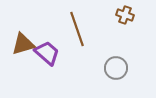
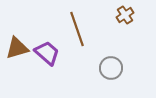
brown cross: rotated 36 degrees clockwise
brown triangle: moved 6 px left, 4 px down
gray circle: moved 5 px left
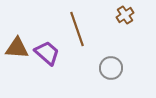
brown triangle: rotated 20 degrees clockwise
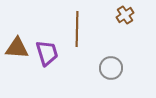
brown line: rotated 20 degrees clockwise
purple trapezoid: rotated 32 degrees clockwise
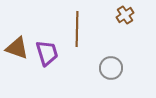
brown triangle: rotated 15 degrees clockwise
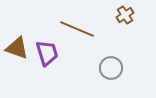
brown line: rotated 68 degrees counterclockwise
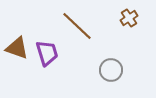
brown cross: moved 4 px right, 3 px down
brown line: moved 3 px up; rotated 20 degrees clockwise
gray circle: moved 2 px down
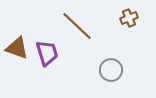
brown cross: rotated 12 degrees clockwise
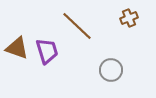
purple trapezoid: moved 2 px up
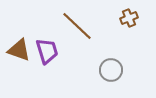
brown triangle: moved 2 px right, 2 px down
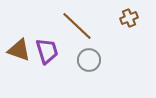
gray circle: moved 22 px left, 10 px up
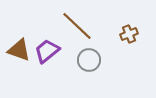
brown cross: moved 16 px down
purple trapezoid: rotated 112 degrees counterclockwise
